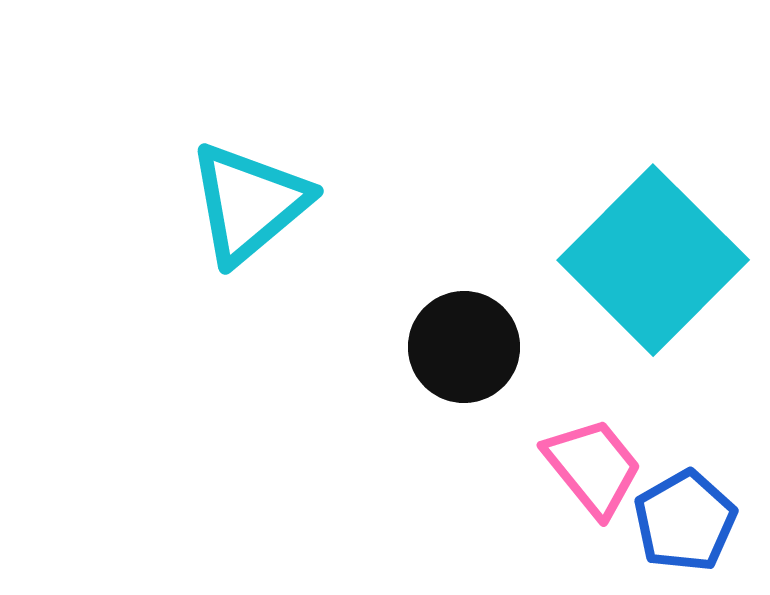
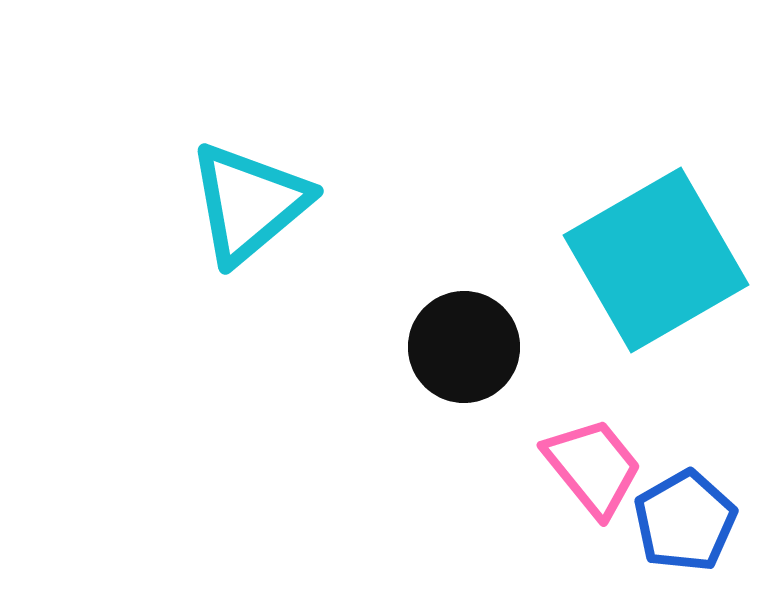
cyan square: moved 3 px right; rotated 15 degrees clockwise
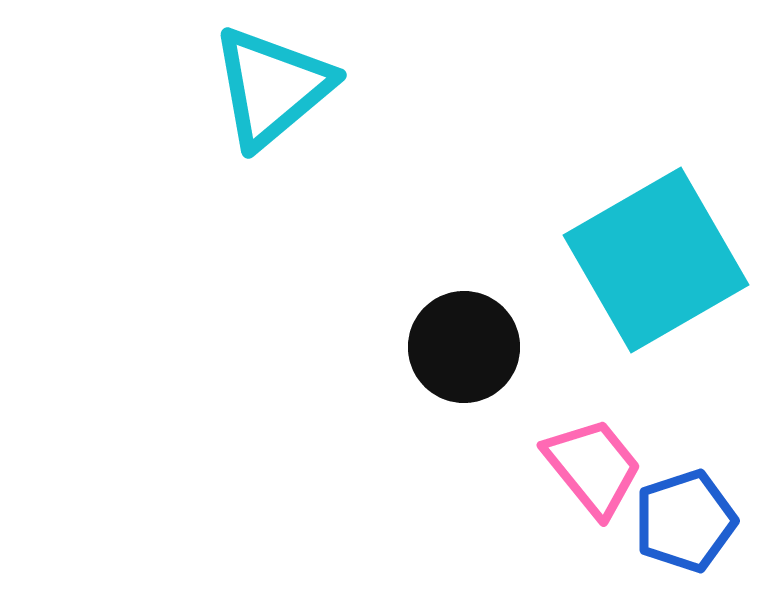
cyan triangle: moved 23 px right, 116 px up
blue pentagon: rotated 12 degrees clockwise
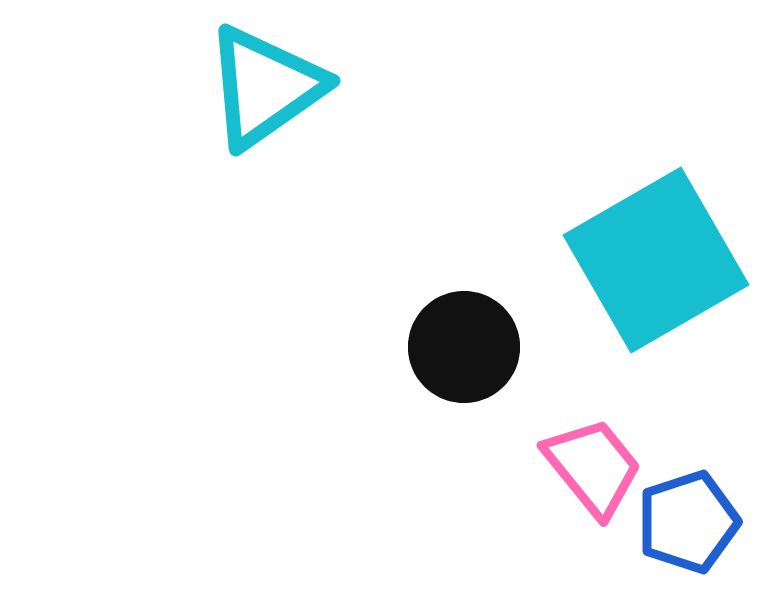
cyan triangle: moved 7 px left; rotated 5 degrees clockwise
blue pentagon: moved 3 px right, 1 px down
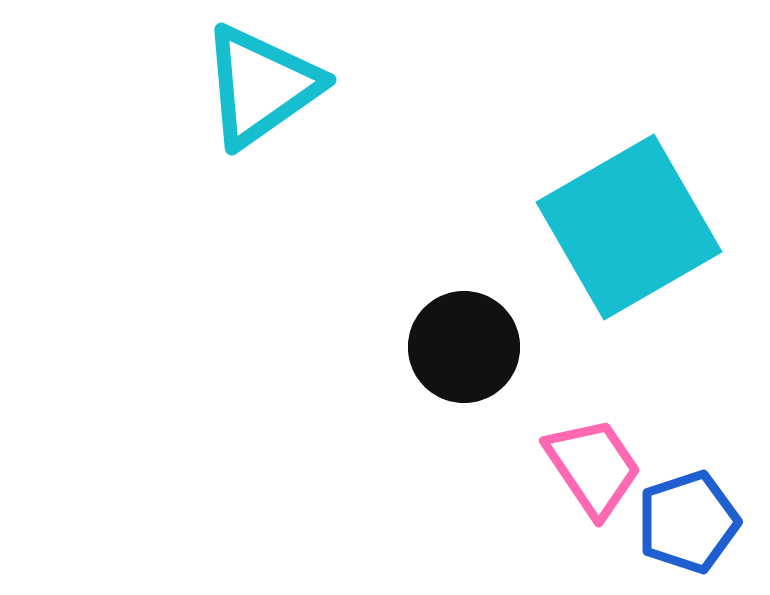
cyan triangle: moved 4 px left, 1 px up
cyan square: moved 27 px left, 33 px up
pink trapezoid: rotated 5 degrees clockwise
